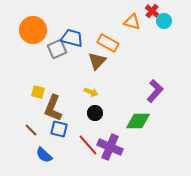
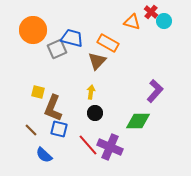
red cross: moved 1 px left, 1 px down
yellow arrow: rotated 104 degrees counterclockwise
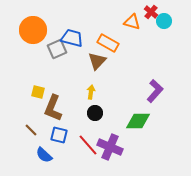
blue square: moved 6 px down
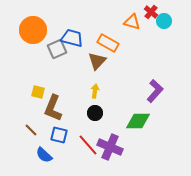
yellow arrow: moved 4 px right, 1 px up
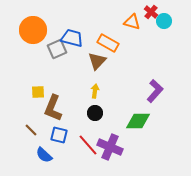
yellow square: rotated 16 degrees counterclockwise
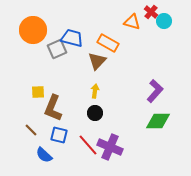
green diamond: moved 20 px right
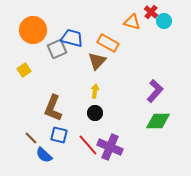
yellow square: moved 14 px left, 22 px up; rotated 32 degrees counterclockwise
brown line: moved 8 px down
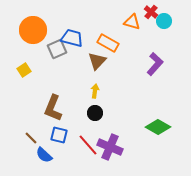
purple L-shape: moved 27 px up
green diamond: moved 6 px down; rotated 30 degrees clockwise
